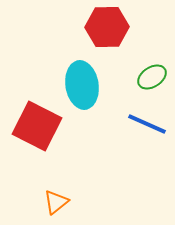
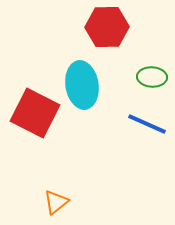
green ellipse: rotated 36 degrees clockwise
red square: moved 2 px left, 13 px up
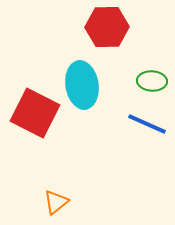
green ellipse: moved 4 px down
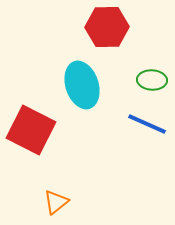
green ellipse: moved 1 px up
cyan ellipse: rotated 9 degrees counterclockwise
red square: moved 4 px left, 17 px down
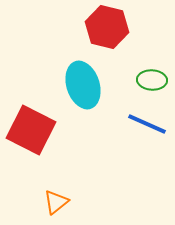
red hexagon: rotated 15 degrees clockwise
cyan ellipse: moved 1 px right
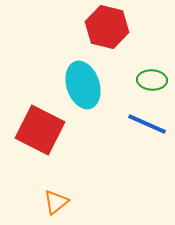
red square: moved 9 px right
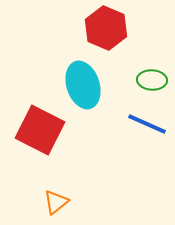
red hexagon: moved 1 px left, 1 px down; rotated 9 degrees clockwise
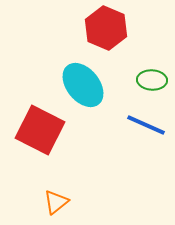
cyan ellipse: rotated 21 degrees counterclockwise
blue line: moved 1 px left, 1 px down
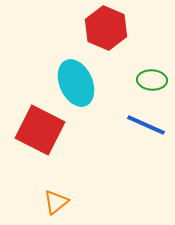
cyan ellipse: moved 7 px left, 2 px up; rotated 15 degrees clockwise
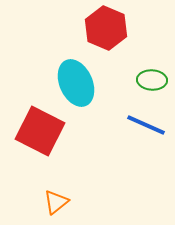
red square: moved 1 px down
